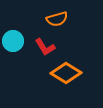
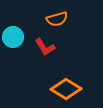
cyan circle: moved 4 px up
orange diamond: moved 16 px down
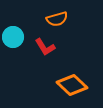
orange diamond: moved 6 px right, 4 px up; rotated 12 degrees clockwise
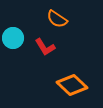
orange semicircle: rotated 50 degrees clockwise
cyan circle: moved 1 px down
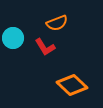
orange semicircle: moved 4 px down; rotated 55 degrees counterclockwise
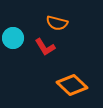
orange semicircle: rotated 35 degrees clockwise
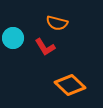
orange diamond: moved 2 px left
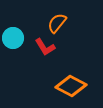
orange semicircle: rotated 115 degrees clockwise
orange diamond: moved 1 px right, 1 px down; rotated 16 degrees counterclockwise
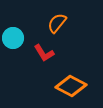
red L-shape: moved 1 px left, 6 px down
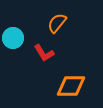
orange diamond: rotated 28 degrees counterclockwise
